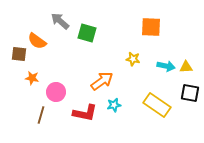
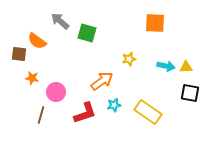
orange square: moved 4 px right, 4 px up
yellow star: moved 4 px left; rotated 24 degrees counterclockwise
yellow rectangle: moved 9 px left, 7 px down
red L-shape: rotated 30 degrees counterclockwise
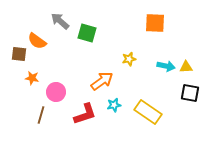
red L-shape: moved 1 px down
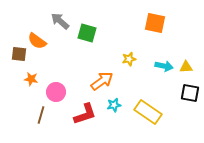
orange square: rotated 10 degrees clockwise
cyan arrow: moved 2 px left
orange star: moved 1 px left, 1 px down
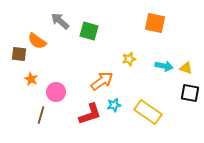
green square: moved 2 px right, 2 px up
yellow triangle: moved 1 px down; rotated 24 degrees clockwise
orange star: rotated 16 degrees clockwise
red L-shape: moved 5 px right
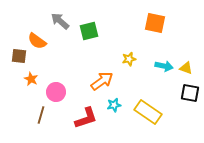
green square: rotated 30 degrees counterclockwise
brown square: moved 2 px down
red L-shape: moved 4 px left, 4 px down
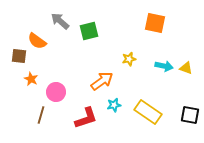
black square: moved 22 px down
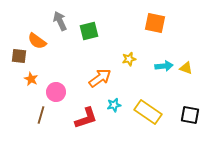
gray arrow: rotated 24 degrees clockwise
cyan arrow: rotated 18 degrees counterclockwise
orange arrow: moved 2 px left, 3 px up
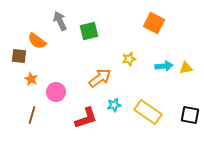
orange square: moved 1 px left; rotated 15 degrees clockwise
yellow triangle: rotated 32 degrees counterclockwise
brown line: moved 9 px left
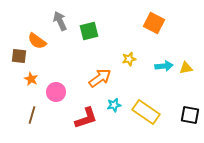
yellow rectangle: moved 2 px left
